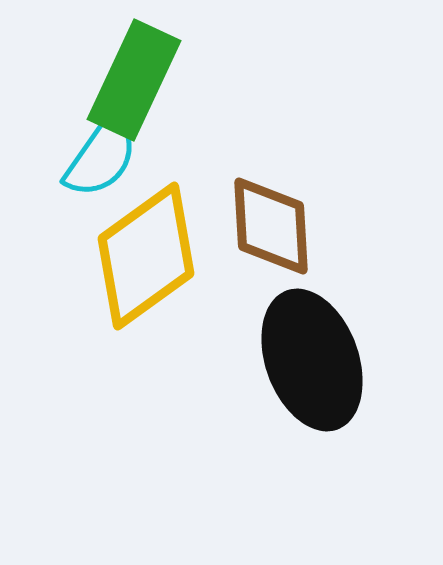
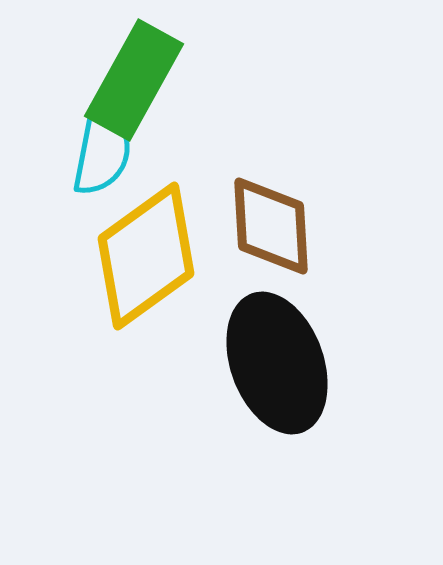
green rectangle: rotated 4 degrees clockwise
cyan semicircle: moved 1 px right, 6 px up; rotated 24 degrees counterclockwise
black ellipse: moved 35 px left, 3 px down
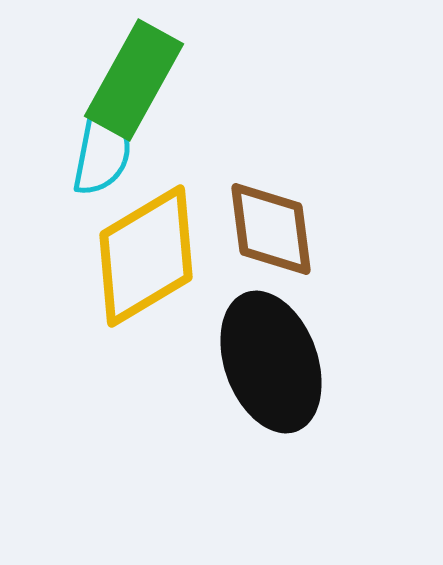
brown diamond: moved 3 px down; rotated 4 degrees counterclockwise
yellow diamond: rotated 5 degrees clockwise
black ellipse: moved 6 px left, 1 px up
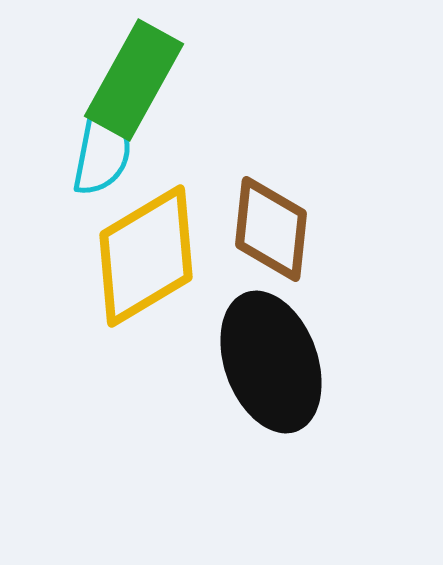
brown diamond: rotated 13 degrees clockwise
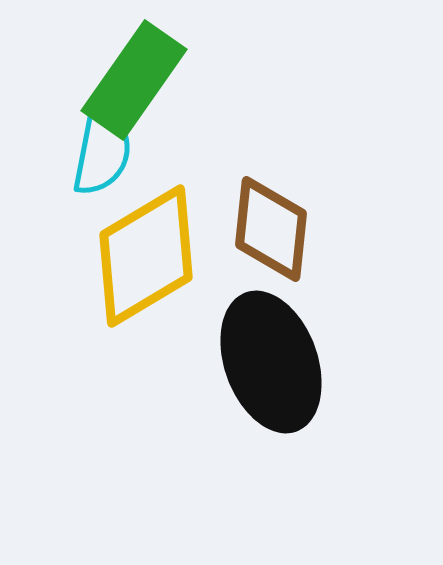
green rectangle: rotated 6 degrees clockwise
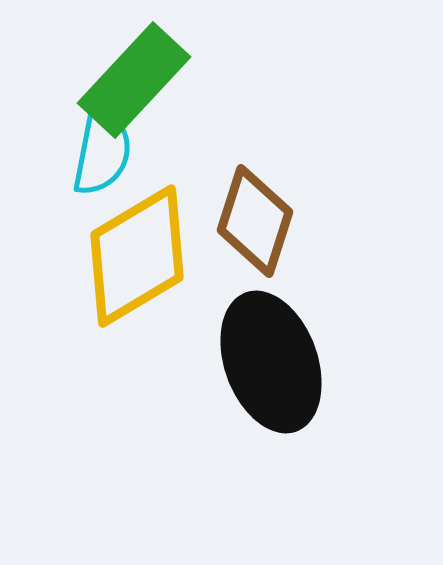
green rectangle: rotated 8 degrees clockwise
brown diamond: moved 16 px left, 8 px up; rotated 12 degrees clockwise
yellow diamond: moved 9 px left
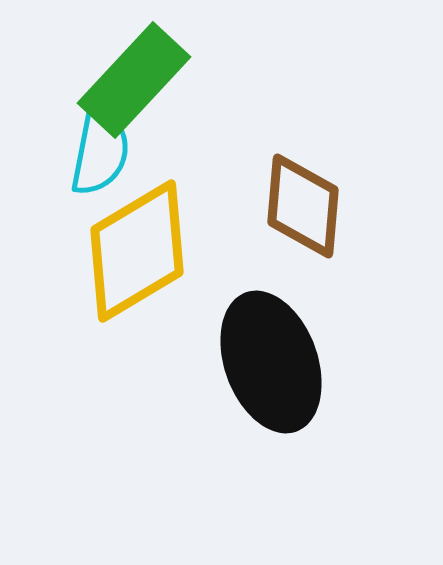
cyan semicircle: moved 2 px left
brown diamond: moved 48 px right, 15 px up; rotated 13 degrees counterclockwise
yellow diamond: moved 5 px up
